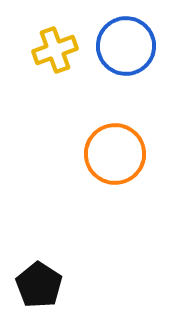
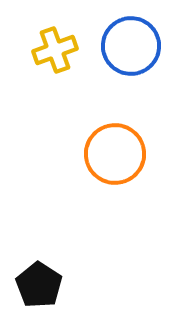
blue circle: moved 5 px right
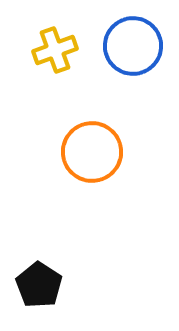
blue circle: moved 2 px right
orange circle: moved 23 px left, 2 px up
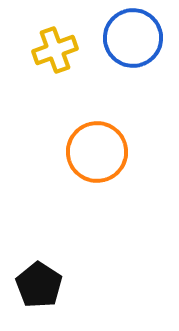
blue circle: moved 8 px up
orange circle: moved 5 px right
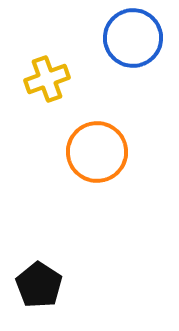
yellow cross: moved 8 px left, 29 px down
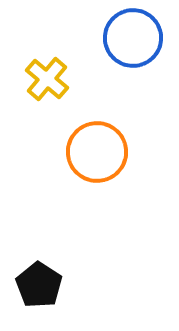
yellow cross: rotated 30 degrees counterclockwise
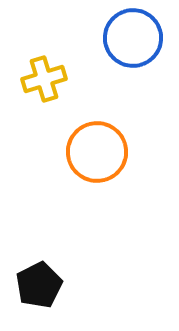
yellow cross: moved 3 px left; rotated 33 degrees clockwise
black pentagon: rotated 12 degrees clockwise
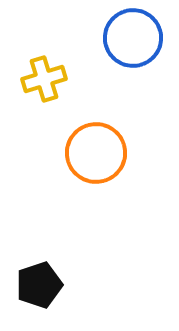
orange circle: moved 1 px left, 1 px down
black pentagon: rotated 9 degrees clockwise
